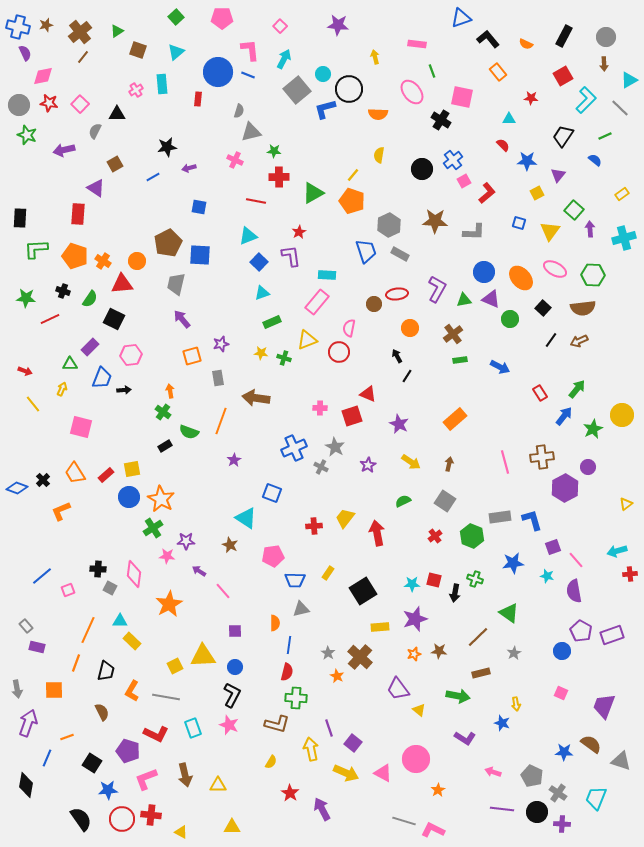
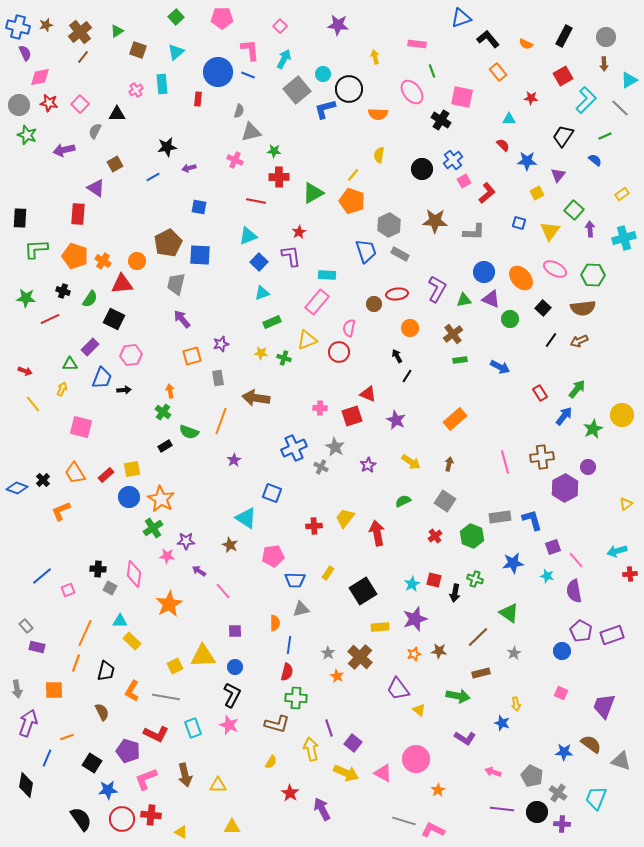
pink diamond at (43, 76): moved 3 px left, 1 px down
purple star at (399, 424): moved 3 px left, 4 px up
cyan star at (412, 584): rotated 28 degrees counterclockwise
orange line at (88, 630): moved 3 px left, 3 px down
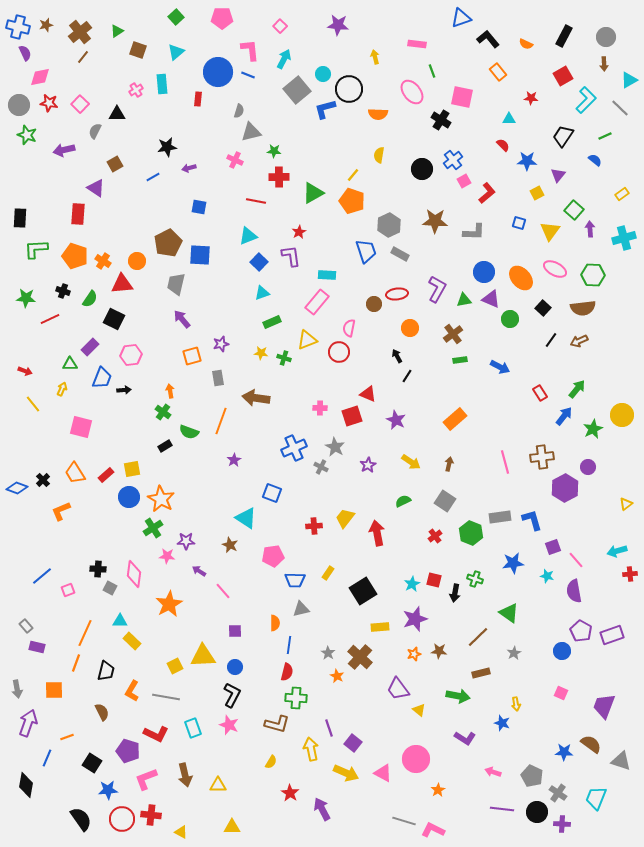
green hexagon at (472, 536): moved 1 px left, 3 px up
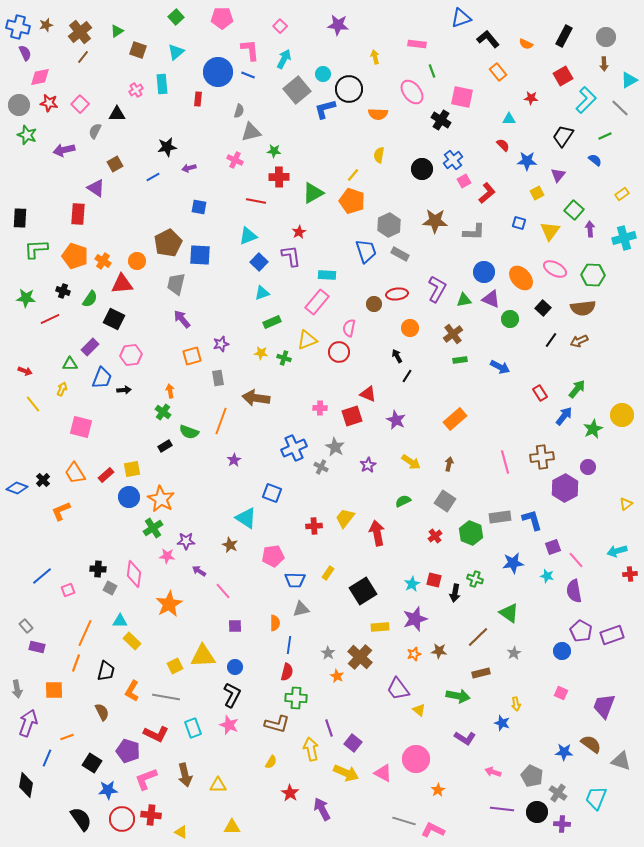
purple square at (235, 631): moved 5 px up
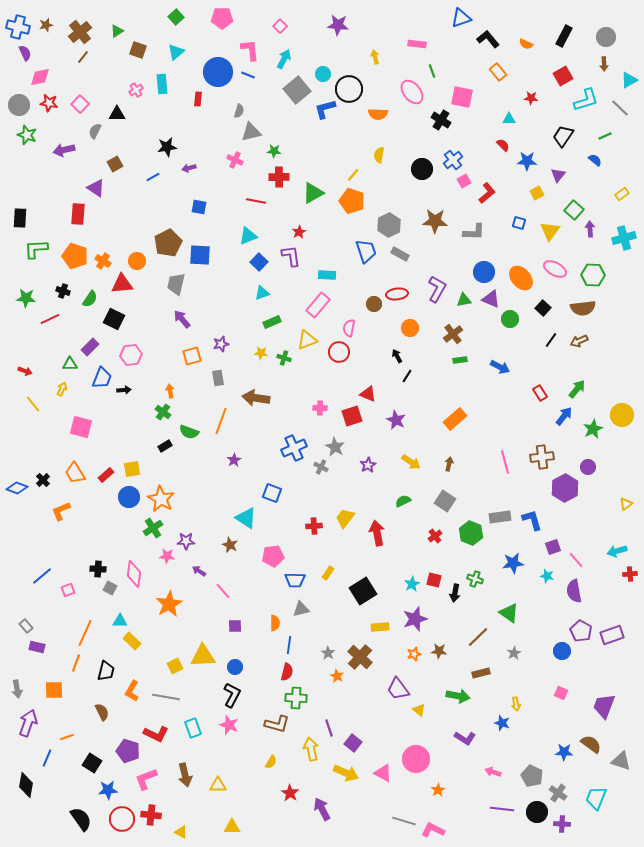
cyan L-shape at (586, 100): rotated 28 degrees clockwise
pink rectangle at (317, 302): moved 1 px right, 3 px down
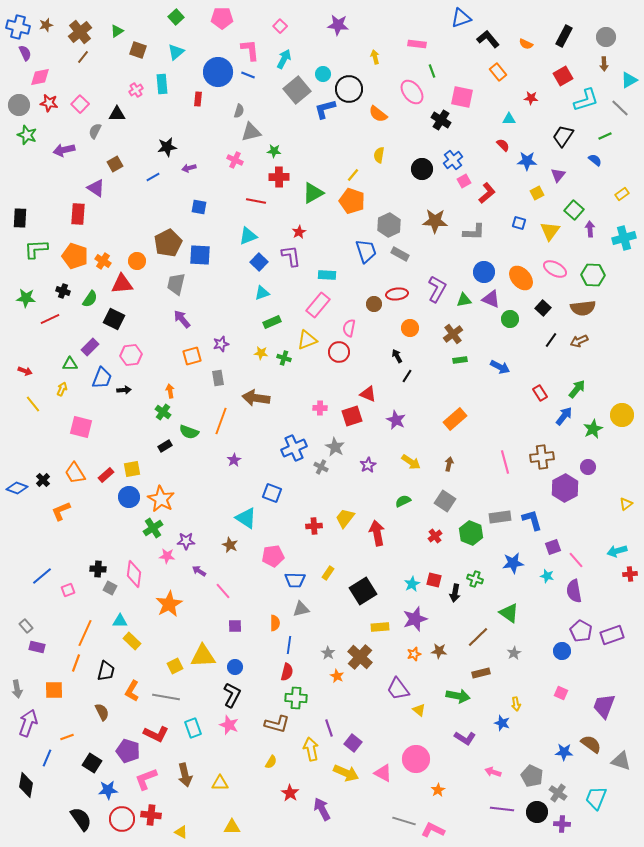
orange semicircle at (378, 114): rotated 36 degrees clockwise
yellow triangle at (218, 785): moved 2 px right, 2 px up
